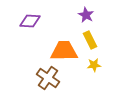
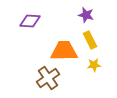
purple star: rotated 14 degrees counterclockwise
brown cross: rotated 20 degrees clockwise
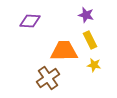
yellow star: rotated 16 degrees clockwise
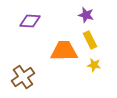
brown cross: moved 25 px left, 1 px up
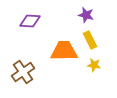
brown cross: moved 5 px up
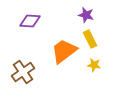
yellow rectangle: moved 1 px up
orange trapezoid: rotated 36 degrees counterclockwise
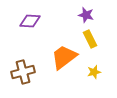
orange trapezoid: moved 6 px down
yellow star: moved 7 px down; rotated 24 degrees counterclockwise
brown cross: rotated 20 degrees clockwise
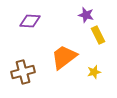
yellow rectangle: moved 8 px right, 4 px up
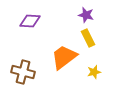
yellow rectangle: moved 10 px left, 3 px down
brown cross: rotated 30 degrees clockwise
